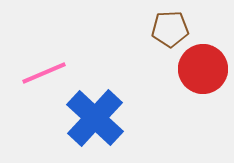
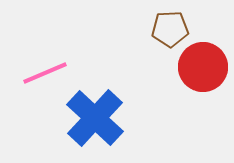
red circle: moved 2 px up
pink line: moved 1 px right
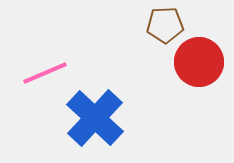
brown pentagon: moved 5 px left, 4 px up
red circle: moved 4 px left, 5 px up
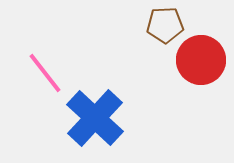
red circle: moved 2 px right, 2 px up
pink line: rotated 75 degrees clockwise
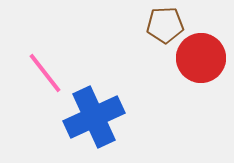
red circle: moved 2 px up
blue cross: moved 1 px left, 1 px up; rotated 22 degrees clockwise
